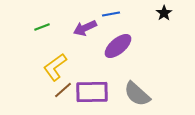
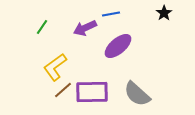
green line: rotated 35 degrees counterclockwise
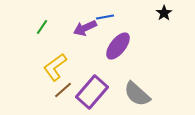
blue line: moved 6 px left, 3 px down
purple ellipse: rotated 12 degrees counterclockwise
purple rectangle: rotated 48 degrees counterclockwise
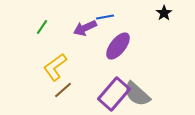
purple rectangle: moved 22 px right, 2 px down
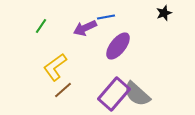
black star: rotated 14 degrees clockwise
blue line: moved 1 px right
green line: moved 1 px left, 1 px up
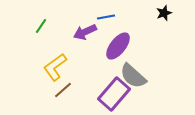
purple arrow: moved 4 px down
gray semicircle: moved 4 px left, 18 px up
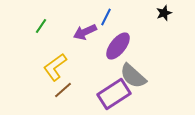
blue line: rotated 54 degrees counterclockwise
purple rectangle: rotated 16 degrees clockwise
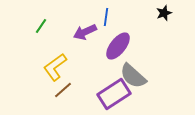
blue line: rotated 18 degrees counterclockwise
